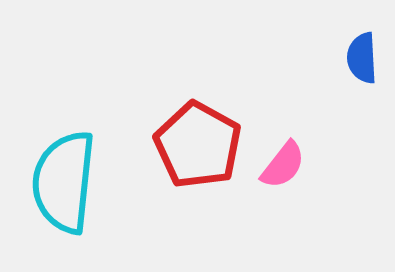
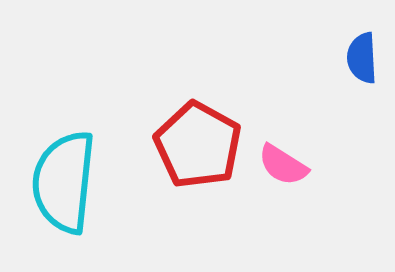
pink semicircle: rotated 84 degrees clockwise
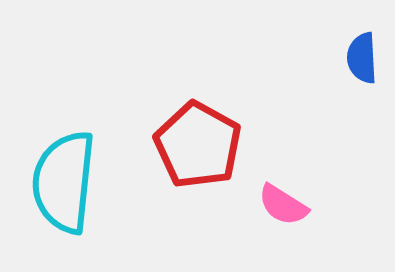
pink semicircle: moved 40 px down
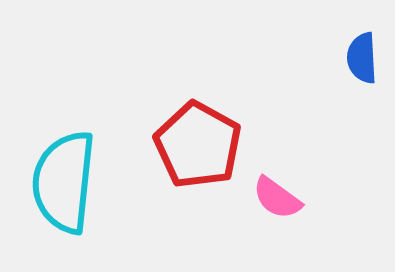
pink semicircle: moved 6 px left, 7 px up; rotated 4 degrees clockwise
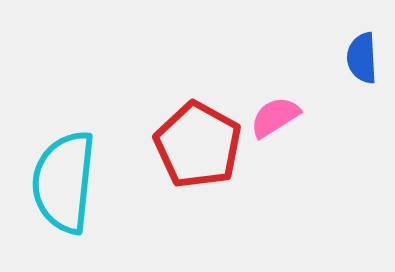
pink semicircle: moved 2 px left, 81 px up; rotated 112 degrees clockwise
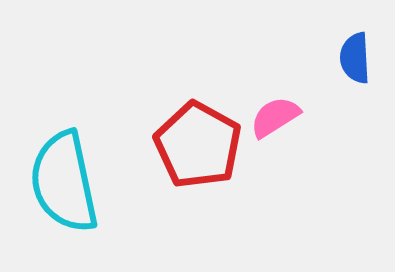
blue semicircle: moved 7 px left
cyan semicircle: rotated 18 degrees counterclockwise
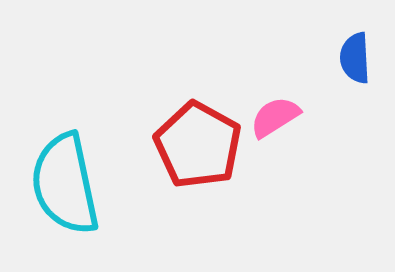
cyan semicircle: moved 1 px right, 2 px down
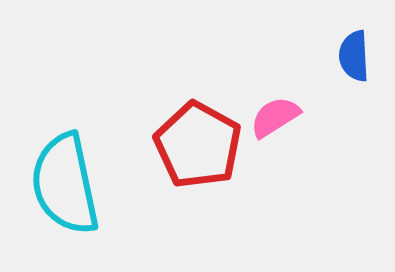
blue semicircle: moved 1 px left, 2 px up
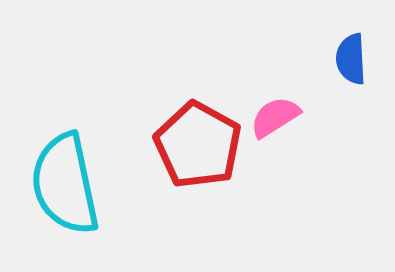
blue semicircle: moved 3 px left, 3 px down
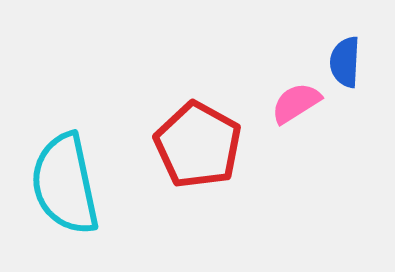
blue semicircle: moved 6 px left, 3 px down; rotated 6 degrees clockwise
pink semicircle: moved 21 px right, 14 px up
